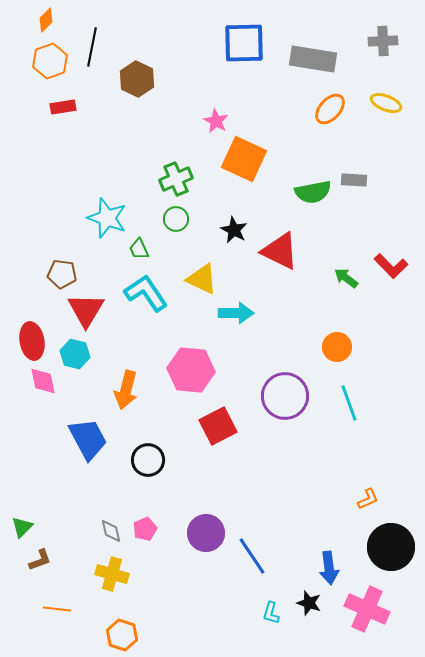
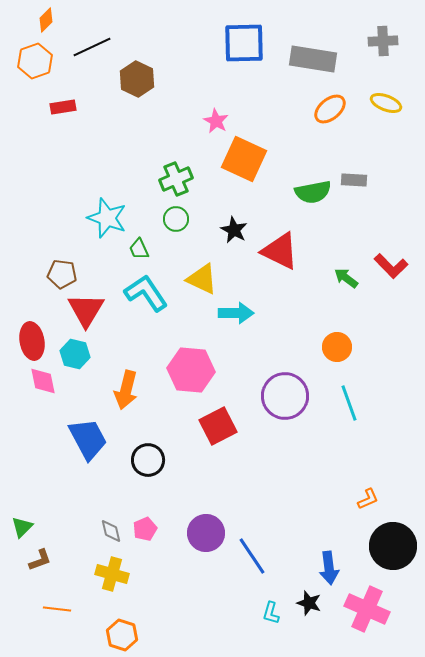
black line at (92, 47): rotated 54 degrees clockwise
orange hexagon at (50, 61): moved 15 px left
orange ellipse at (330, 109): rotated 8 degrees clockwise
black circle at (391, 547): moved 2 px right, 1 px up
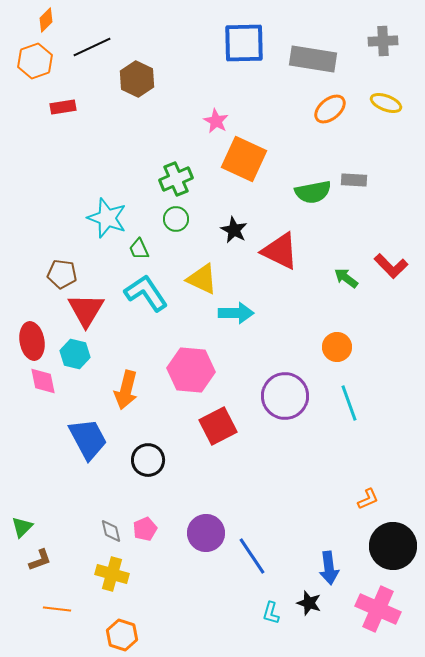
pink cross at (367, 609): moved 11 px right
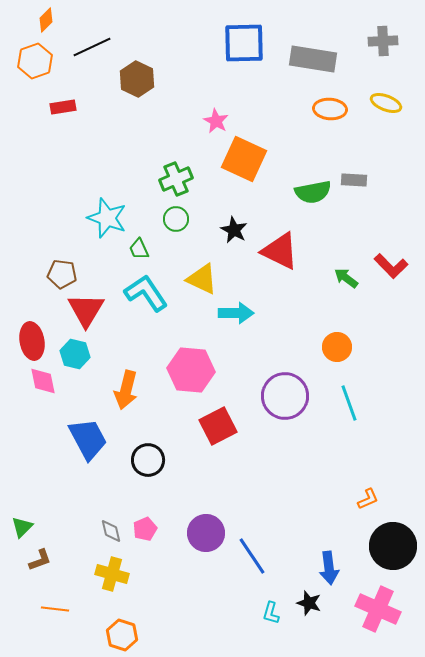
orange ellipse at (330, 109): rotated 44 degrees clockwise
orange line at (57, 609): moved 2 px left
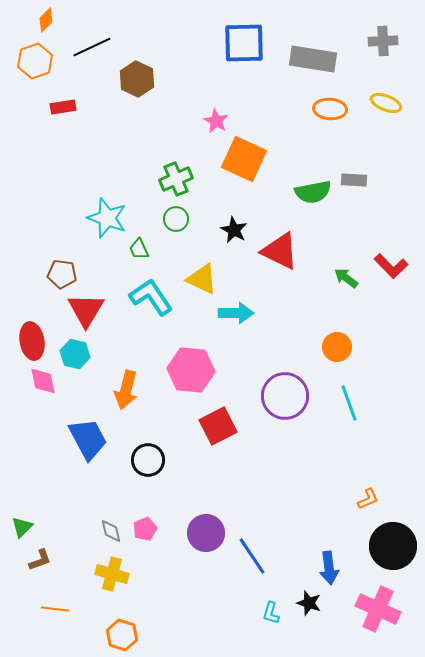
cyan L-shape at (146, 293): moved 5 px right, 4 px down
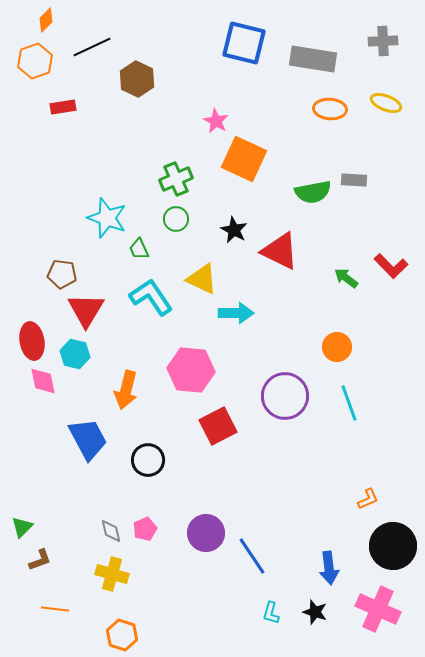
blue square at (244, 43): rotated 15 degrees clockwise
black star at (309, 603): moved 6 px right, 9 px down
